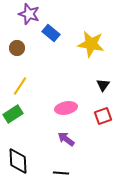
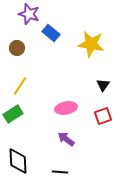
black line: moved 1 px left, 1 px up
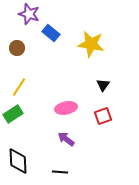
yellow line: moved 1 px left, 1 px down
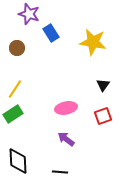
blue rectangle: rotated 18 degrees clockwise
yellow star: moved 2 px right, 2 px up
yellow line: moved 4 px left, 2 px down
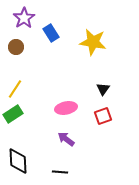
purple star: moved 5 px left, 4 px down; rotated 20 degrees clockwise
brown circle: moved 1 px left, 1 px up
black triangle: moved 4 px down
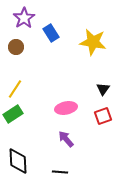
purple arrow: rotated 12 degrees clockwise
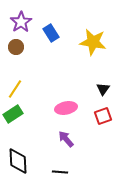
purple star: moved 3 px left, 4 px down
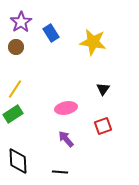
red square: moved 10 px down
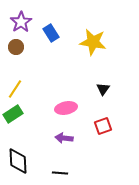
purple arrow: moved 2 px left, 1 px up; rotated 42 degrees counterclockwise
black line: moved 1 px down
